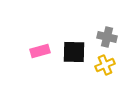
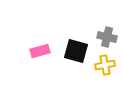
black square: moved 2 px right, 1 px up; rotated 15 degrees clockwise
yellow cross: rotated 12 degrees clockwise
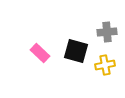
gray cross: moved 5 px up; rotated 18 degrees counterclockwise
pink rectangle: moved 2 px down; rotated 60 degrees clockwise
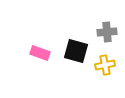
pink rectangle: rotated 24 degrees counterclockwise
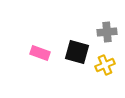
black square: moved 1 px right, 1 px down
yellow cross: rotated 12 degrees counterclockwise
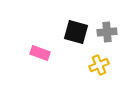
black square: moved 1 px left, 20 px up
yellow cross: moved 6 px left
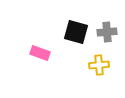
yellow cross: rotated 18 degrees clockwise
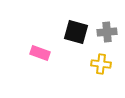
yellow cross: moved 2 px right, 1 px up; rotated 12 degrees clockwise
